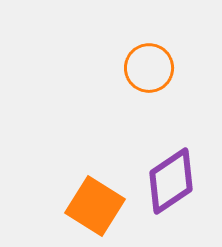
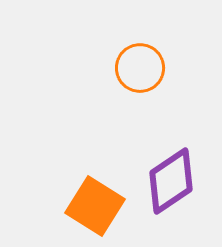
orange circle: moved 9 px left
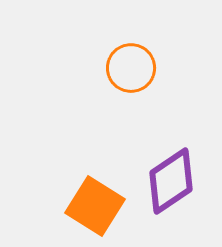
orange circle: moved 9 px left
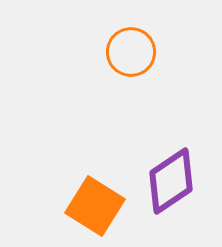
orange circle: moved 16 px up
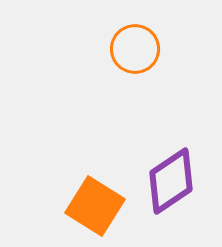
orange circle: moved 4 px right, 3 px up
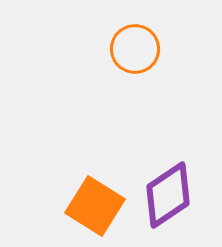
purple diamond: moved 3 px left, 14 px down
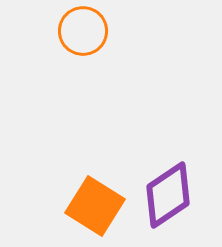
orange circle: moved 52 px left, 18 px up
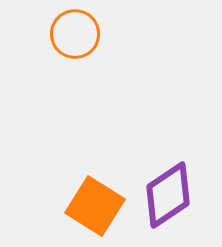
orange circle: moved 8 px left, 3 px down
